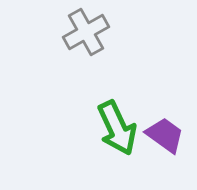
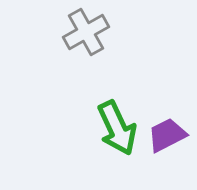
purple trapezoid: moved 2 px right; rotated 63 degrees counterclockwise
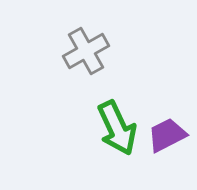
gray cross: moved 19 px down
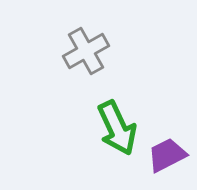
purple trapezoid: moved 20 px down
